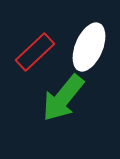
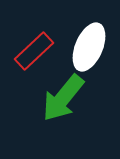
red rectangle: moved 1 px left, 1 px up
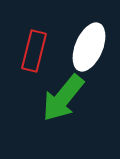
red rectangle: rotated 33 degrees counterclockwise
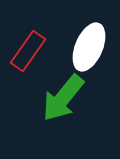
red rectangle: moved 6 px left; rotated 21 degrees clockwise
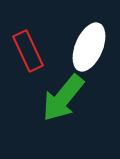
red rectangle: rotated 60 degrees counterclockwise
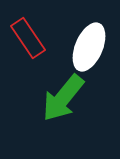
red rectangle: moved 13 px up; rotated 9 degrees counterclockwise
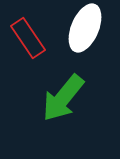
white ellipse: moved 4 px left, 19 px up
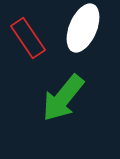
white ellipse: moved 2 px left
